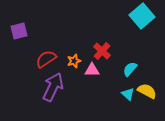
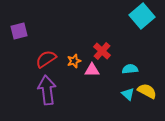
cyan semicircle: rotated 42 degrees clockwise
purple arrow: moved 6 px left, 3 px down; rotated 32 degrees counterclockwise
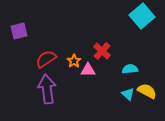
orange star: rotated 16 degrees counterclockwise
pink triangle: moved 4 px left
purple arrow: moved 1 px up
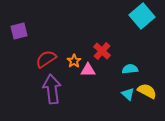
purple arrow: moved 5 px right
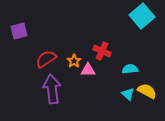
red cross: rotated 18 degrees counterclockwise
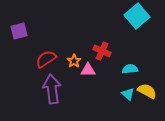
cyan square: moved 5 px left
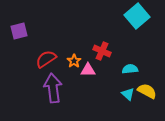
purple arrow: moved 1 px right, 1 px up
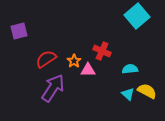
purple arrow: rotated 40 degrees clockwise
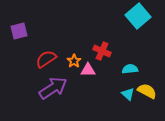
cyan square: moved 1 px right
purple arrow: rotated 24 degrees clockwise
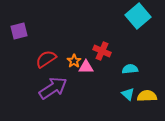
pink triangle: moved 2 px left, 3 px up
yellow semicircle: moved 5 px down; rotated 30 degrees counterclockwise
